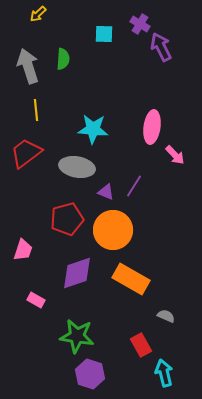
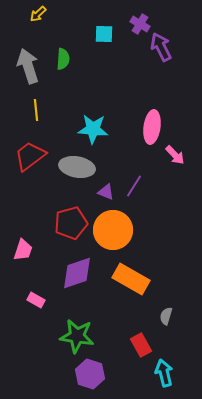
red trapezoid: moved 4 px right, 3 px down
red pentagon: moved 4 px right, 4 px down
gray semicircle: rotated 96 degrees counterclockwise
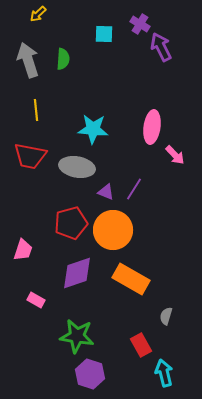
gray arrow: moved 6 px up
red trapezoid: rotated 132 degrees counterclockwise
purple line: moved 3 px down
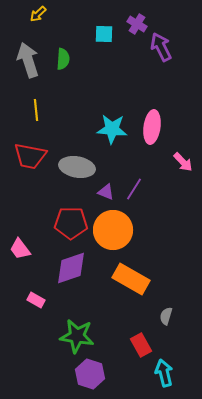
purple cross: moved 3 px left
cyan star: moved 19 px right
pink arrow: moved 8 px right, 7 px down
red pentagon: rotated 16 degrees clockwise
pink trapezoid: moved 3 px left, 1 px up; rotated 125 degrees clockwise
purple diamond: moved 6 px left, 5 px up
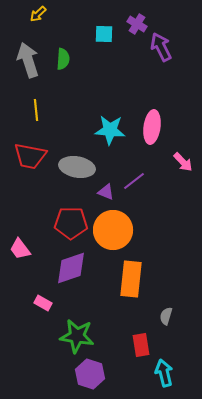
cyan star: moved 2 px left, 1 px down
purple line: moved 8 px up; rotated 20 degrees clockwise
orange rectangle: rotated 66 degrees clockwise
pink rectangle: moved 7 px right, 3 px down
red rectangle: rotated 20 degrees clockwise
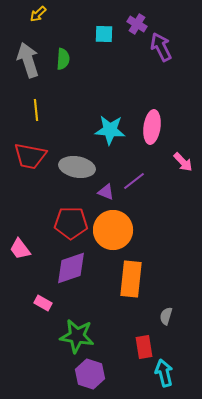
red rectangle: moved 3 px right, 2 px down
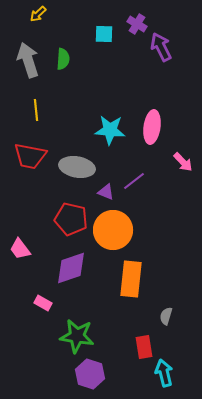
red pentagon: moved 4 px up; rotated 12 degrees clockwise
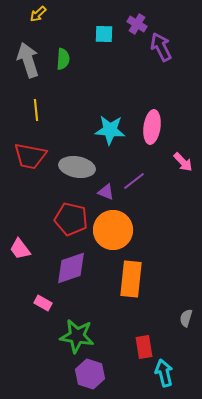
gray semicircle: moved 20 px right, 2 px down
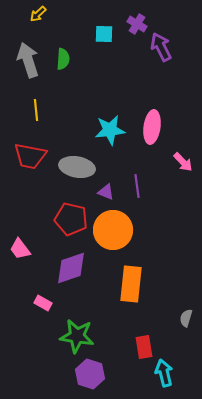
cyan star: rotated 12 degrees counterclockwise
purple line: moved 3 px right, 5 px down; rotated 60 degrees counterclockwise
orange rectangle: moved 5 px down
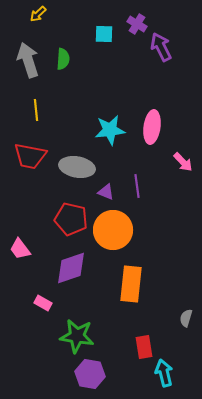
purple hexagon: rotated 8 degrees counterclockwise
